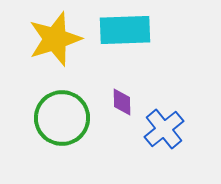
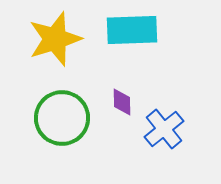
cyan rectangle: moved 7 px right
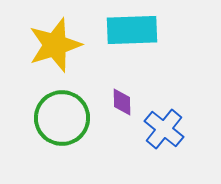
yellow star: moved 6 px down
blue cross: rotated 12 degrees counterclockwise
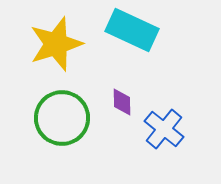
cyan rectangle: rotated 27 degrees clockwise
yellow star: moved 1 px right, 1 px up
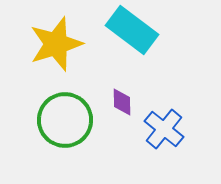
cyan rectangle: rotated 12 degrees clockwise
green circle: moved 3 px right, 2 px down
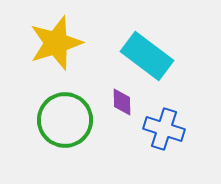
cyan rectangle: moved 15 px right, 26 px down
yellow star: moved 1 px up
blue cross: rotated 21 degrees counterclockwise
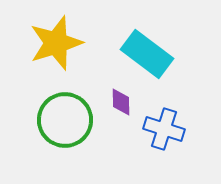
cyan rectangle: moved 2 px up
purple diamond: moved 1 px left
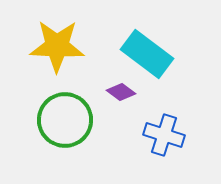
yellow star: moved 1 px right, 3 px down; rotated 20 degrees clockwise
purple diamond: moved 10 px up; rotated 52 degrees counterclockwise
blue cross: moved 6 px down
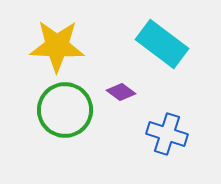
cyan rectangle: moved 15 px right, 10 px up
green circle: moved 10 px up
blue cross: moved 3 px right, 1 px up
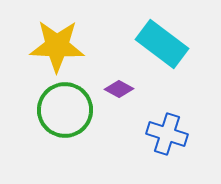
purple diamond: moved 2 px left, 3 px up; rotated 8 degrees counterclockwise
